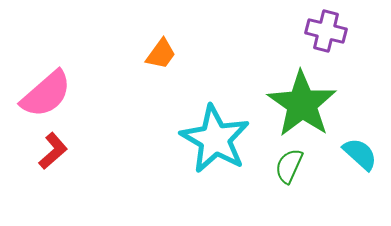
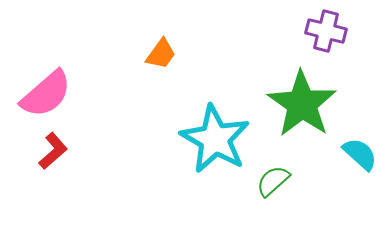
green semicircle: moved 16 px left, 15 px down; rotated 24 degrees clockwise
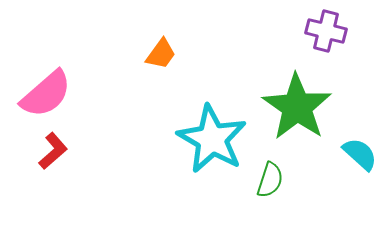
green star: moved 5 px left, 3 px down
cyan star: moved 3 px left
green semicircle: moved 3 px left, 1 px up; rotated 150 degrees clockwise
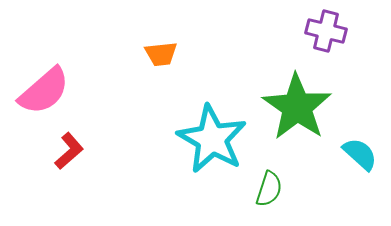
orange trapezoid: rotated 48 degrees clockwise
pink semicircle: moved 2 px left, 3 px up
red L-shape: moved 16 px right
green semicircle: moved 1 px left, 9 px down
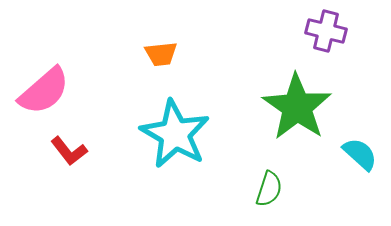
cyan star: moved 37 px left, 5 px up
red L-shape: rotated 93 degrees clockwise
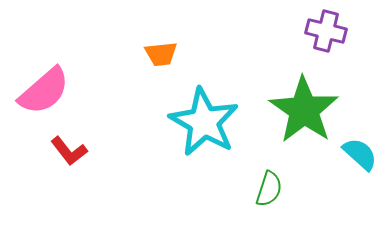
green star: moved 7 px right, 3 px down
cyan star: moved 29 px right, 12 px up
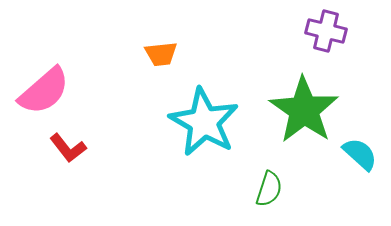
red L-shape: moved 1 px left, 3 px up
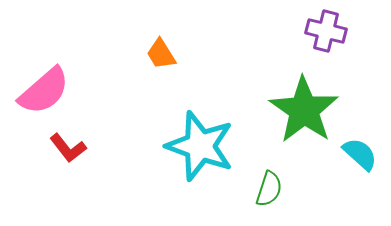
orange trapezoid: rotated 64 degrees clockwise
cyan star: moved 4 px left, 24 px down; rotated 10 degrees counterclockwise
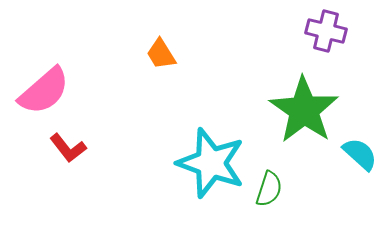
cyan star: moved 11 px right, 17 px down
